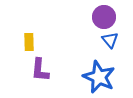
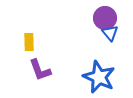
purple circle: moved 1 px right, 1 px down
blue triangle: moved 7 px up
purple L-shape: rotated 25 degrees counterclockwise
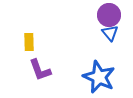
purple circle: moved 4 px right, 3 px up
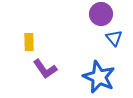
purple circle: moved 8 px left, 1 px up
blue triangle: moved 4 px right, 5 px down
purple L-shape: moved 5 px right, 1 px up; rotated 15 degrees counterclockwise
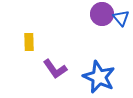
purple circle: moved 1 px right
blue triangle: moved 7 px right, 20 px up
purple L-shape: moved 10 px right
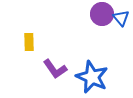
blue star: moved 7 px left
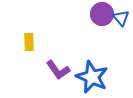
purple L-shape: moved 3 px right, 1 px down
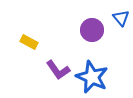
purple circle: moved 10 px left, 16 px down
yellow rectangle: rotated 60 degrees counterclockwise
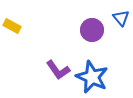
yellow rectangle: moved 17 px left, 16 px up
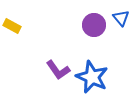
purple circle: moved 2 px right, 5 px up
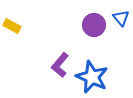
purple L-shape: moved 2 px right, 5 px up; rotated 75 degrees clockwise
